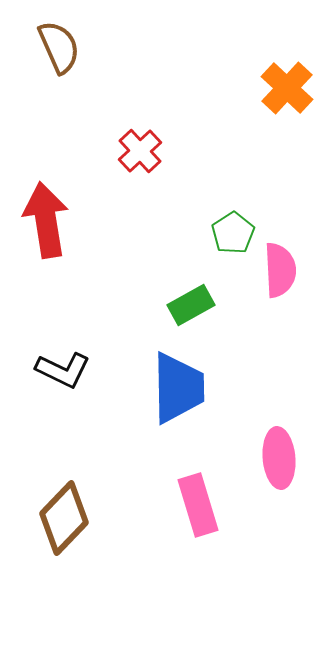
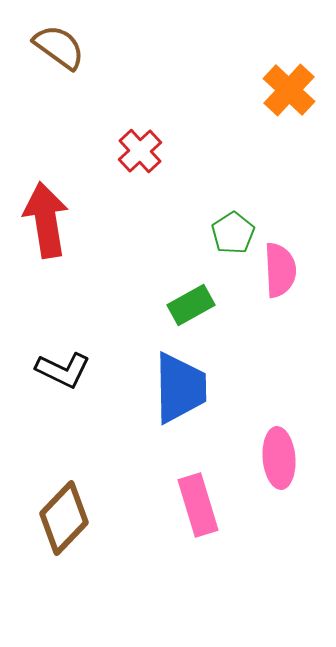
brown semicircle: rotated 30 degrees counterclockwise
orange cross: moved 2 px right, 2 px down
blue trapezoid: moved 2 px right
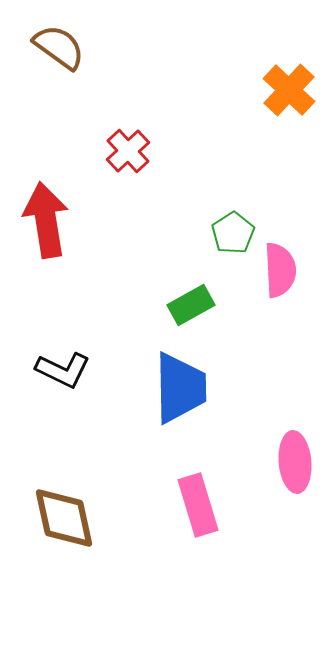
red cross: moved 12 px left
pink ellipse: moved 16 px right, 4 px down
brown diamond: rotated 56 degrees counterclockwise
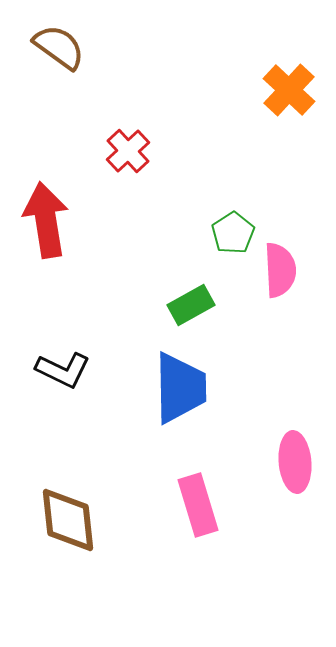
brown diamond: moved 4 px right, 2 px down; rotated 6 degrees clockwise
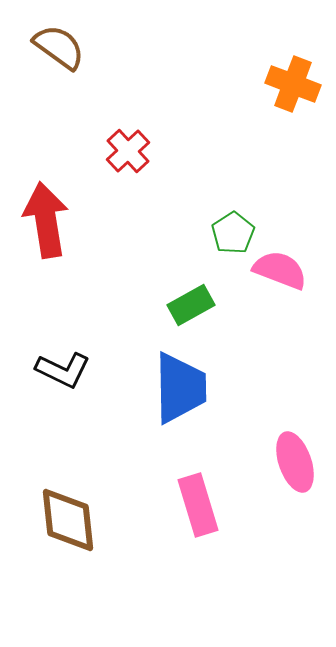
orange cross: moved 4 px right, 6 px up; rotated 22 degrees counterclockwise
pink semicircle: rotated 66 degrees counterclockwise
pink ellipse: rotated 14 degrees counterclockwise
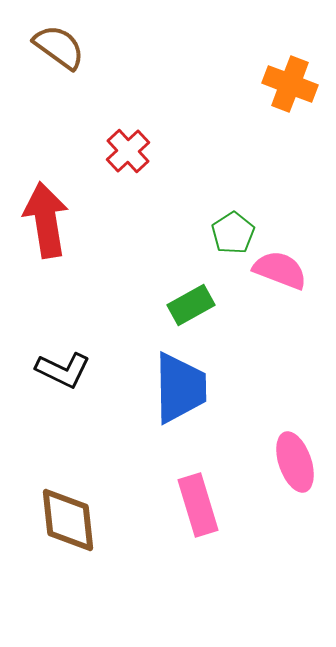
orange cross: moved 3 px left
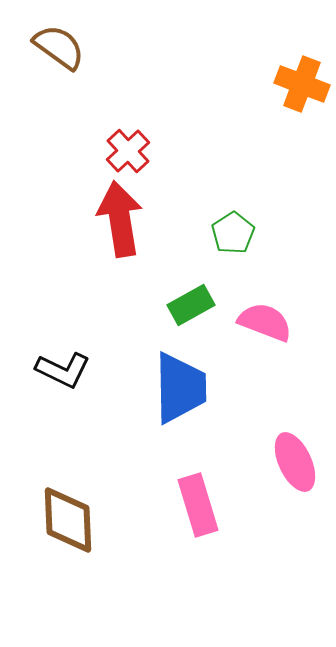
orange cross: moved 12 px right
red arrow: moved 74 px right, 1 px up
pink semicircle: moved 15 px left, 52 px down
pink ellipse: rotated 6 degrees counterclockwise
brown diamond: rotated 4 degrees clockwise
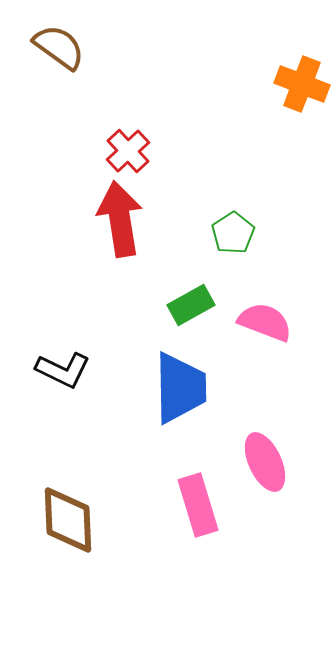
pink ellipse: moved 30 px left
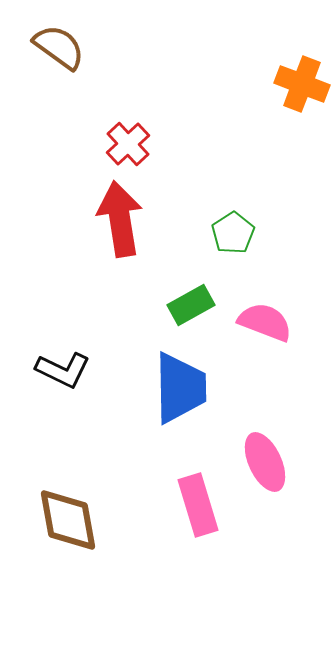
red cross: moved 7 px up
brown diamond: rotated 8 degrees counterclockwise
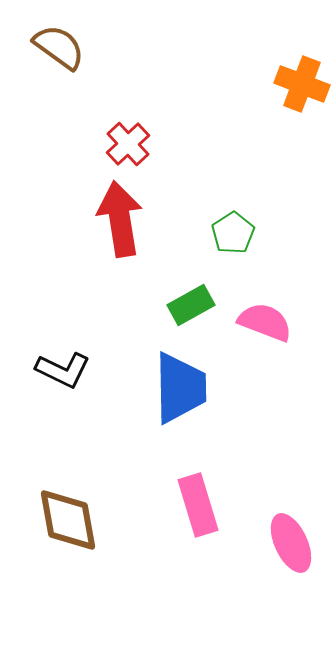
pink ellipse: moved 26 px right, 81 px down
